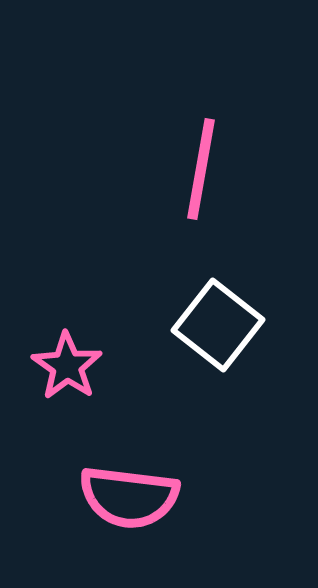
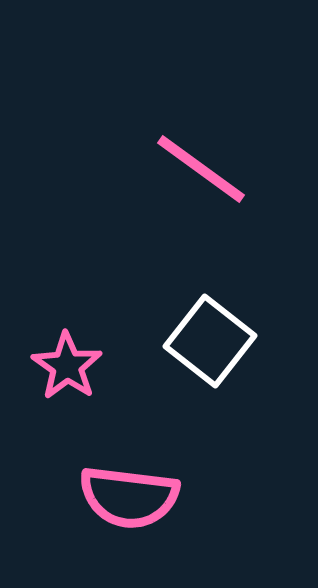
pink line: rotated 64 degrees counterclockwise
white square: moved 8 px left, 16 px down
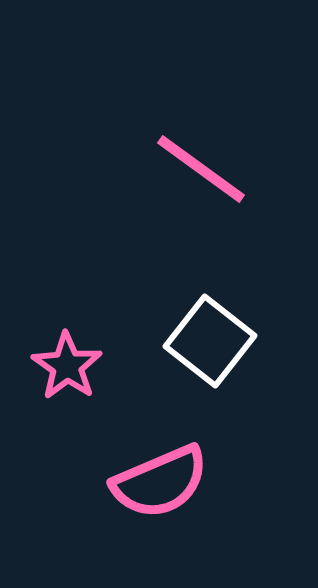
pink semicircle: moved 31 px right, 15 px up; rotated 30 degrees counterclockwise
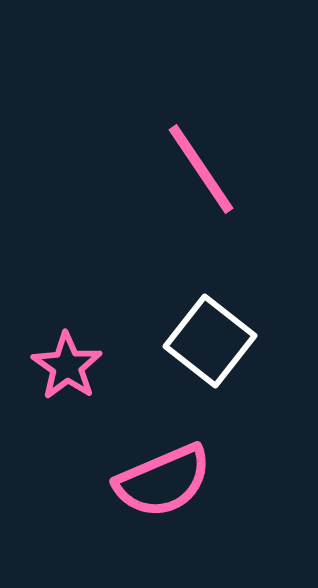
pink line: rotated 20 degrees clockwise
pink semicircle: moved 3 px right, 1 px up
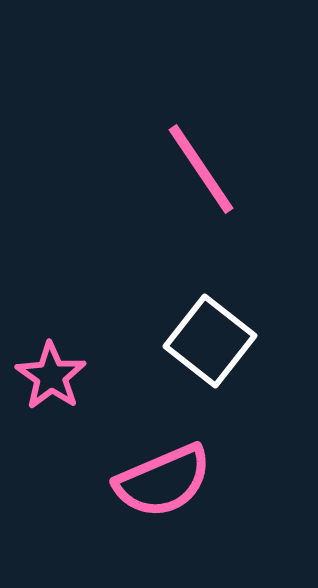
pink star: moved 16 px left, 10 px down
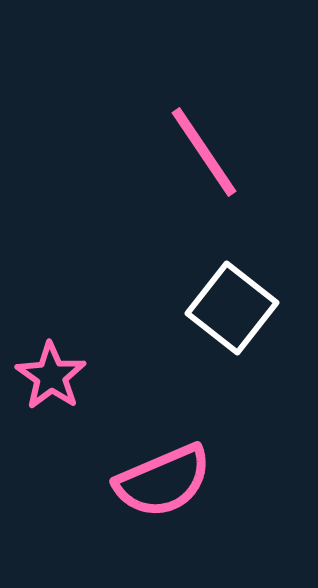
pink line: moved 3 px right, 17 px up
white square: moved 22 px right, 33 px up
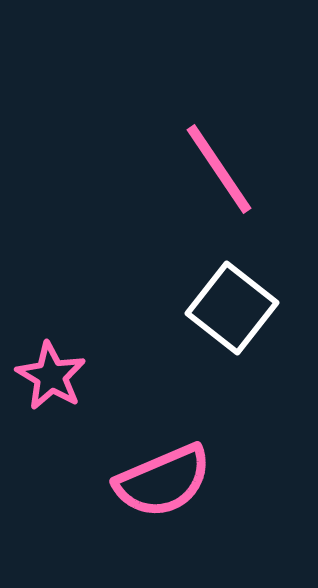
pink line: moved 15 px right, 17 px down
pink star: rotated 4 degrees counterclockwise
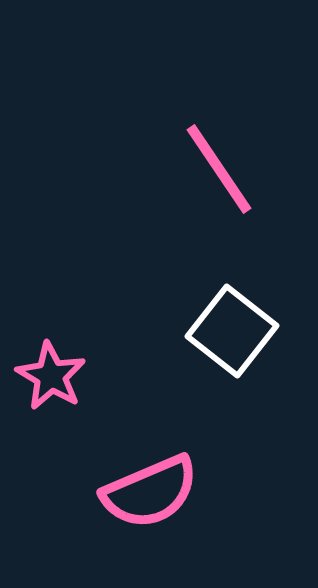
white square: moved 23 px down
pink semicircle: moved 13 px left, 11 px down
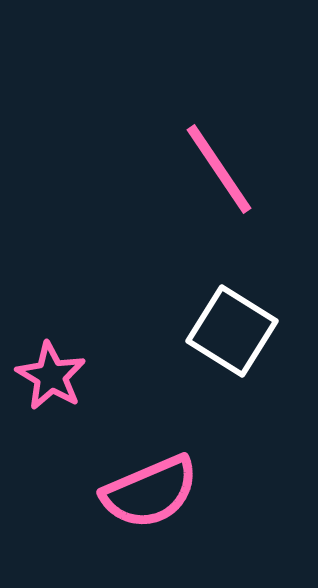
white square: rotated 6 degrees counterclockwise
